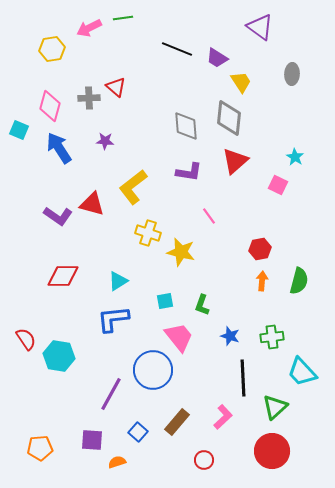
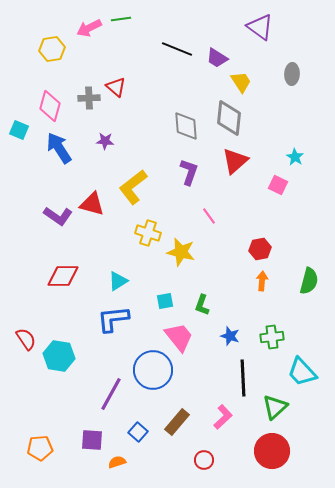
green line at (123, 18): moved 2 px left, 1 px down
purple L-shape at (189, 172): rotated 80 degrees counterclockwise
green semicircle at (299, 281): moved 10 px right
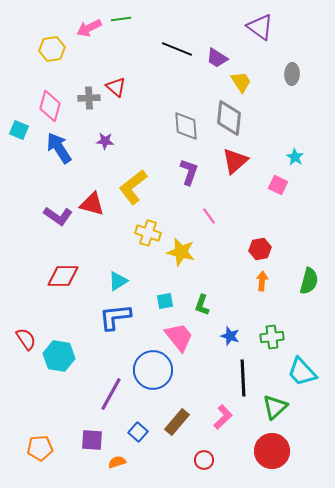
blue L-shape at (113, 319): moved 2 px right, 2 px up
